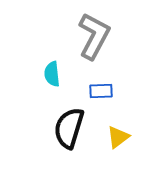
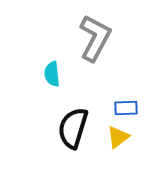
gray L-shape: moved 1 px right, 2 px down
blue rectangle: moved 25 px right, 17 px down
black semicircle: moved 4 px right
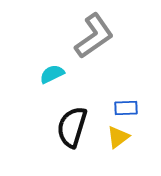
gray L-shape: moved 1 px left, 2 px up; rotated 27 degrees clockwise
cyan semicircle: rotated 70 degrees clockwise
black semicircle: moved 1 px left, 1 px up
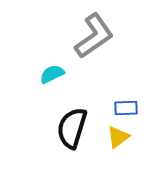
black semicircle: moved 1 px down
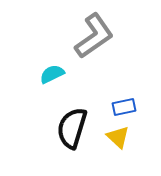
blue rectangle: moved 2 px left, 1 px up; rotated 10 degrees counterclockwise
yellow triangle: rotated 40 degrees counterclockwise
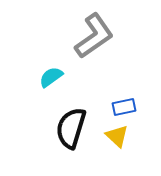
cyan semicircle: moved 1 px left, 3 px down; rotated 10 degrees counterclockwise
black semicircle: moved 1 px left
yellow triangle: moved 1 px left, 1 px up
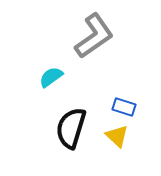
blue rectangle: rotated 30 degrees clockwise
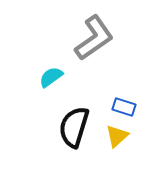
gray L-shape: moved 2 px down
black semicircle: moved 3 px right, 1 px up
yellow triangle: rotated 35 degrees clockwise
